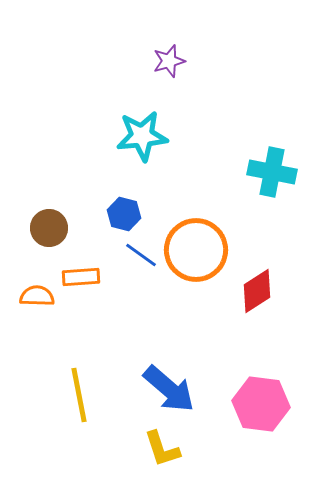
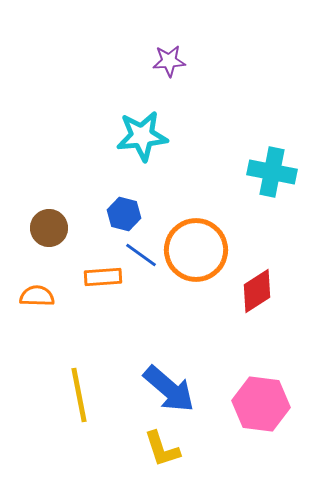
purple star: rotated 12 degrees clockwise
orange rectangle: moved 22 px right
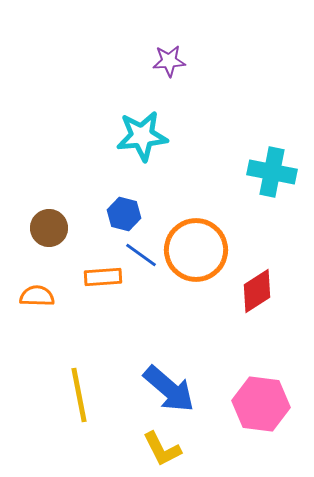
yellow L-shape: rotated 9 degrees counterclockwise
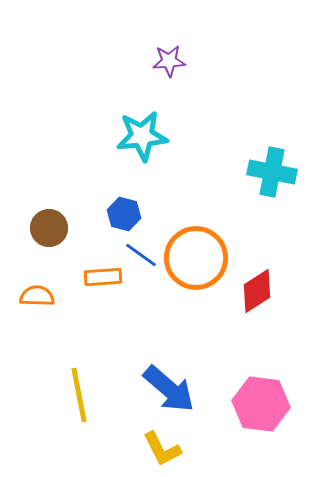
orange circle: moved 8 px down
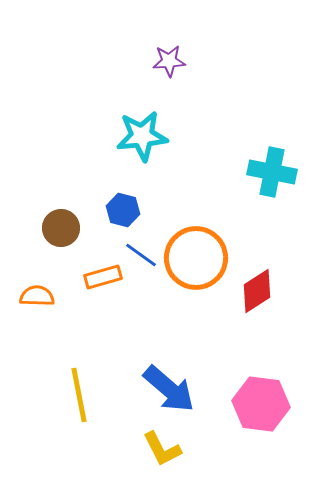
blue hexagon: moved 1 px left, 4 px up
brown circle: moved 12 px right
orange rectangle: rotated 12 degrees counterclockwise
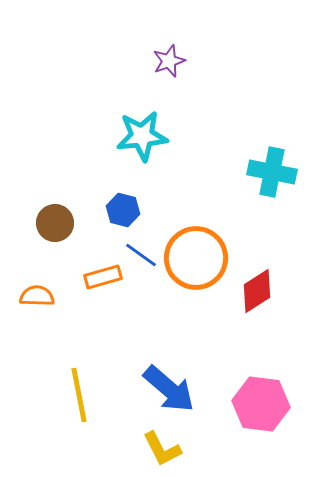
purple star: rotated 16 degrees counterclockwise
brown circle: moved 6 px left, 5 px up
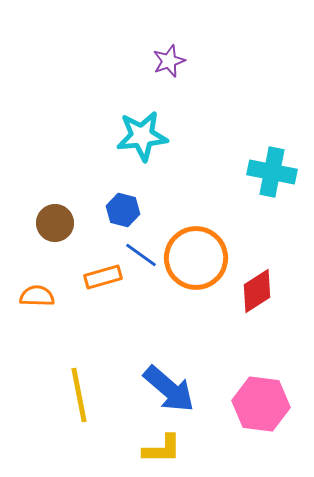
yellow L-shape: rotated 63 degrees counterclockwise
